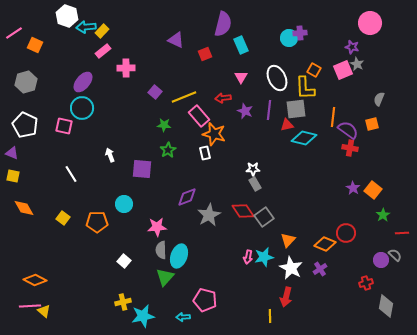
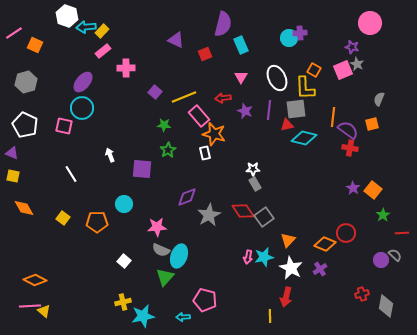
gray semicircle at (161, 250): rotated 66 degrees counterclockwise
red cross at (366, 283): moved 4 px left, 11 px down
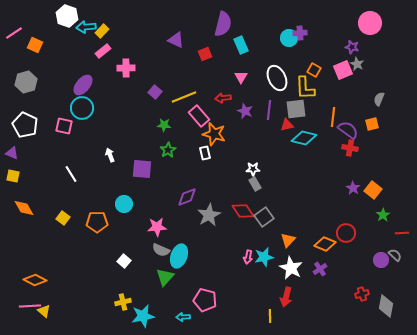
purple ellipse at (83, 82): moved 3 px down
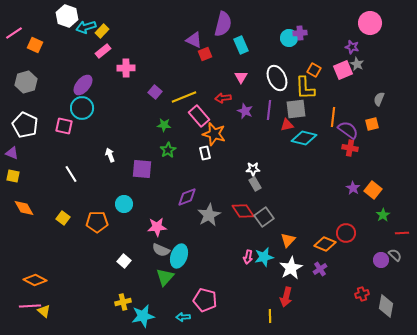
cyan arrow at (86, 27): rotated 12 degrees counterclockwise
purple triangle at (176, 40): moved 18 px right
white star at (291, 268): rotated 15 degrees clockwise
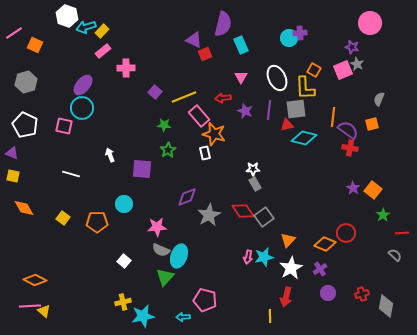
white line at (71, 174): rotated 42 degrees counterclockwise
purple circle at (381, 260): moved 53 px left, 33 px down
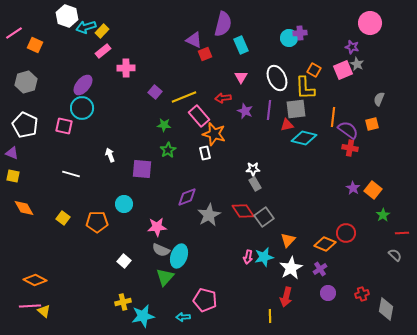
gray diamond at (386, 306): moved 3 px down
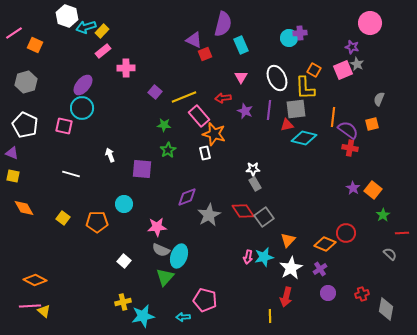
gray semicircle at (395, 255): moved 5 px left, 1 px up
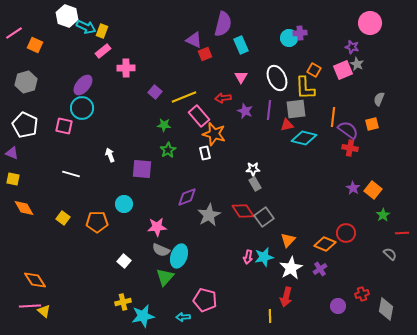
cyan arrow at (86, 27): rotated 138 degrees counterclockwise
yellow rectangle at (102, 31): rotated 24 degrees counterclockwise
yellow square at (13, 176): moved 3 px down
orange diamond at (35, 280): rotated 30 degrees clockwise
purple circle at (328, 293): moved 10 px right, 13 px down
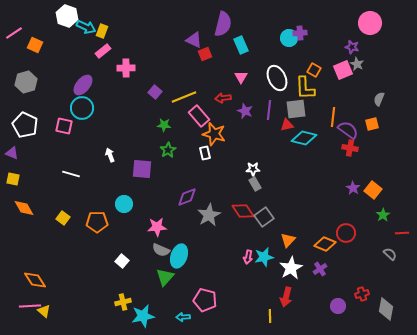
white square at (124, 261): moved 2 px left
